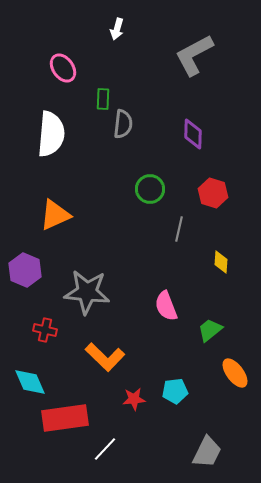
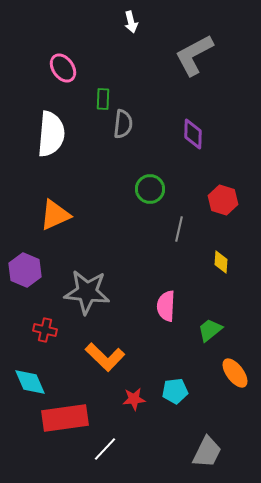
white arrow: moved 14 px right, 7 px up; rotated 30 degrees counterclockwise
red hexagon: moved 10 px right, 7 px down
pink semicircle: rotated 24 degrees clockwise
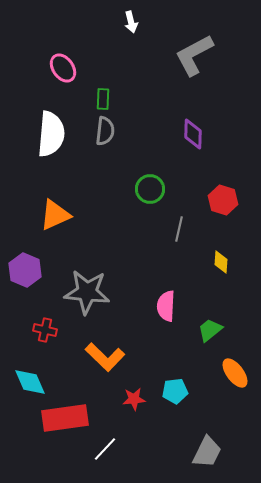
gray semicircle: moved 18 px left, 7 px down
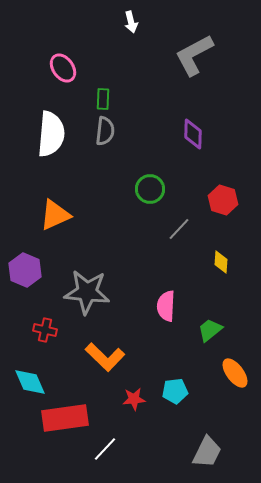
gray line: rotated 30 degrees clockwise
